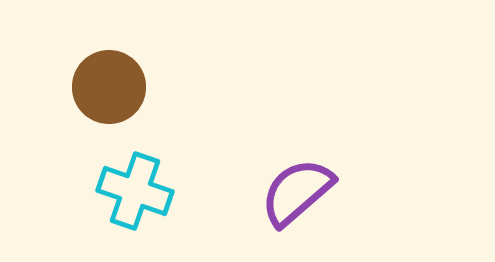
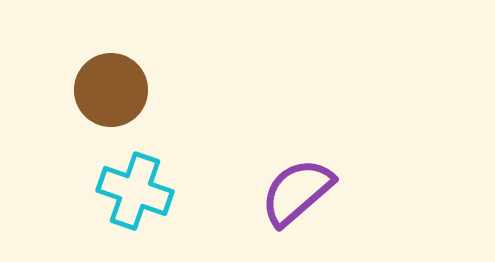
brown circle: moved 2 px right, 3 px down
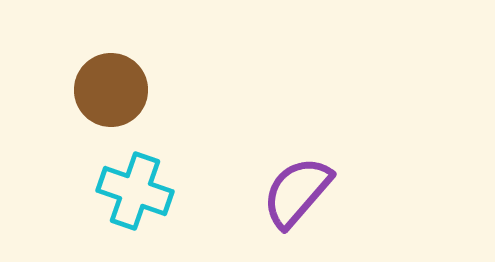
purple semicircle: rotated 8 degrees counterclockwise
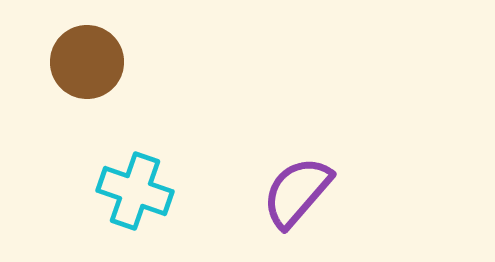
brown circle: moved 24 px left, 28 px up
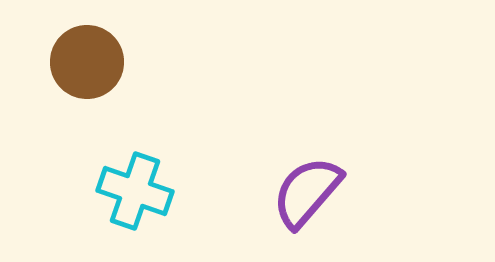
purple semicircle: moved 10 px right
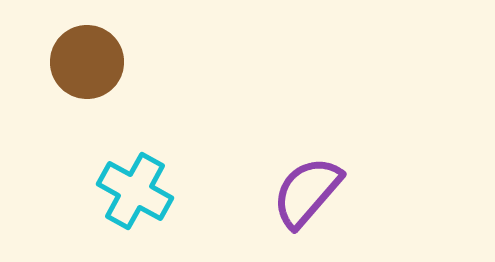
cyan cross: rotated 10 degrees clockwise
